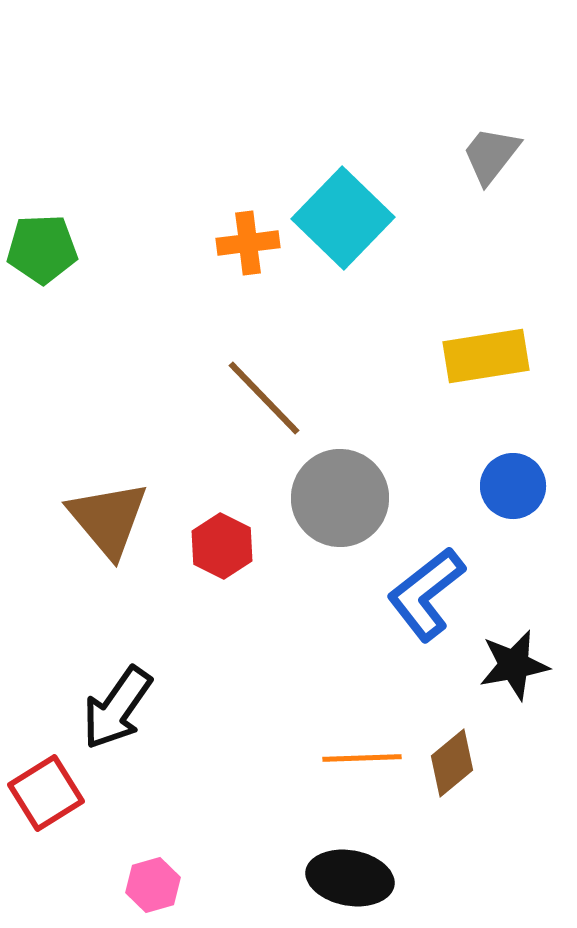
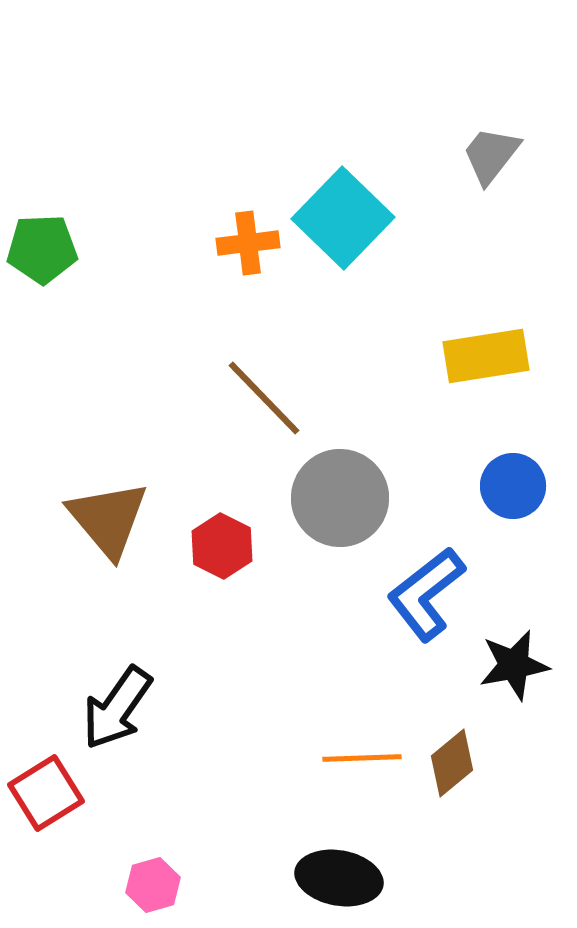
black ellipse: moved 11 px left
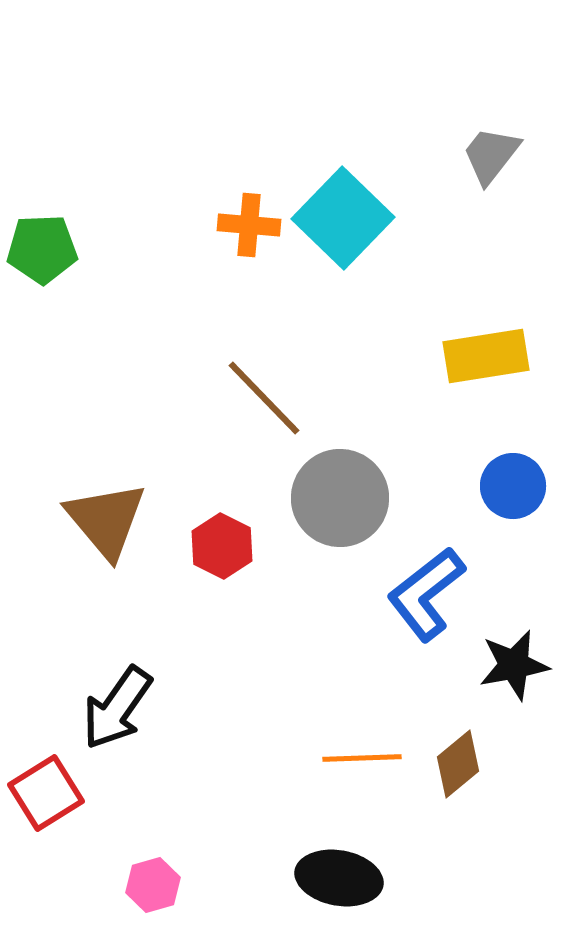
orange cross: moved 1 px right, 18 px up; rotated 12 degrees clockwise
brown triangle: moved 2 px left, 1 px down
brown diamond: moved 6 px right, 1 px down
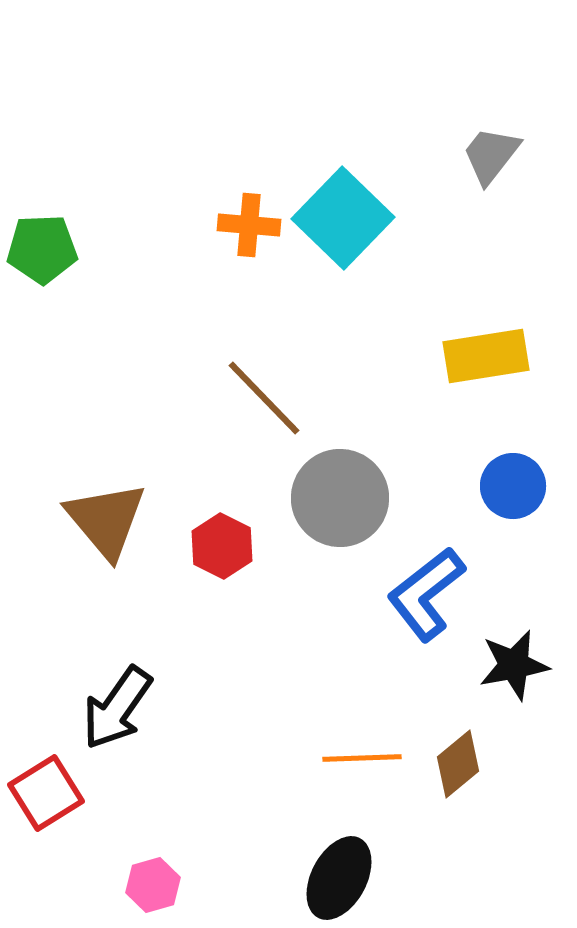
black ellipse: rotated 72 degrees counterclockwise
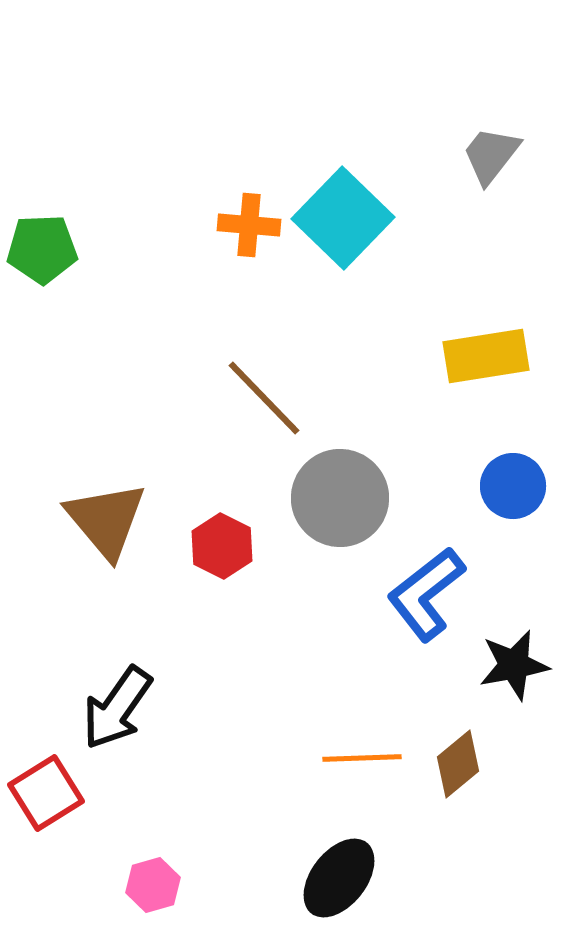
black ellipse: rotated 10 degrees clockwise
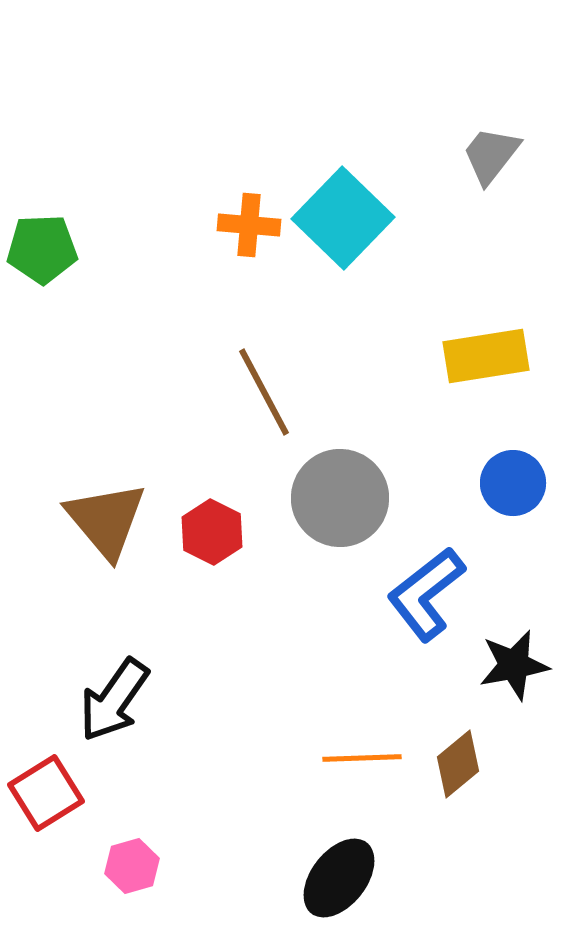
brown line: moved 6 px up; rotated 16 degrees clockwise
blue circle: moved 3 px up
red hexagon: moved 10 px left, 14 px up
black arrow: moved 3 px left, 8 px up
pink hexagon: moved 21 px left, 19 px up
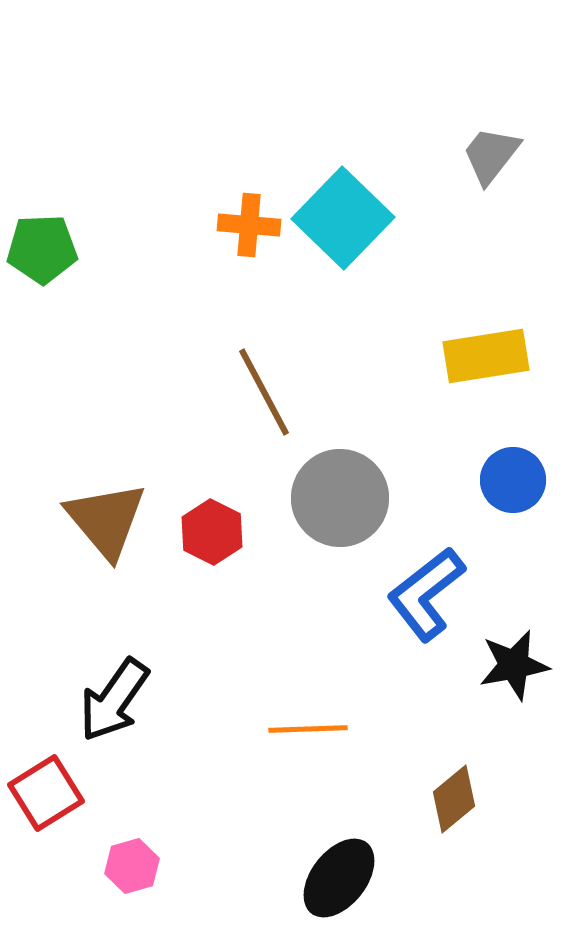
blue circle: moved 3 px up
orange line: moved 54 px left, 29 px up
brown diamond: moved 4 px left, 35 px down
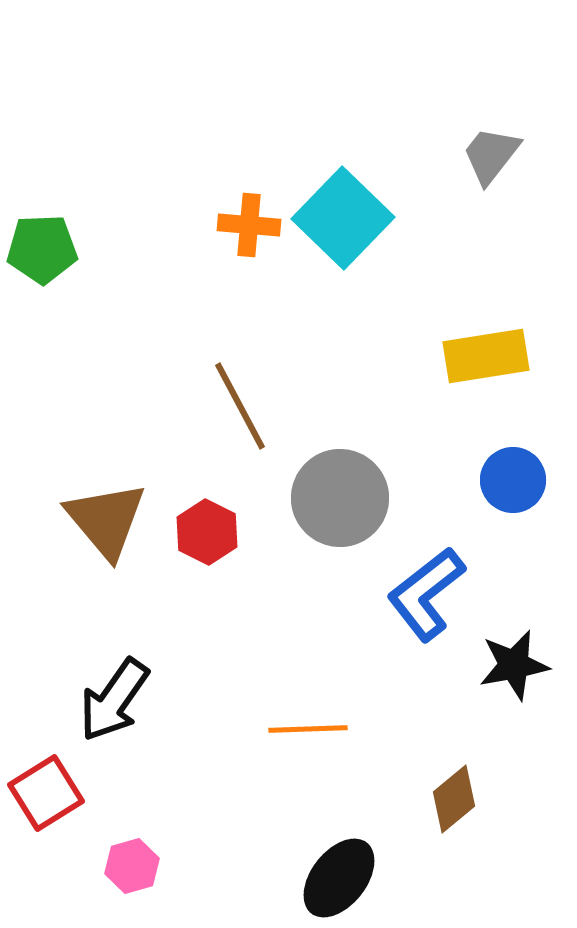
brown line: moved 24 px left, 14 px down
red hexagon: moved 5 px left
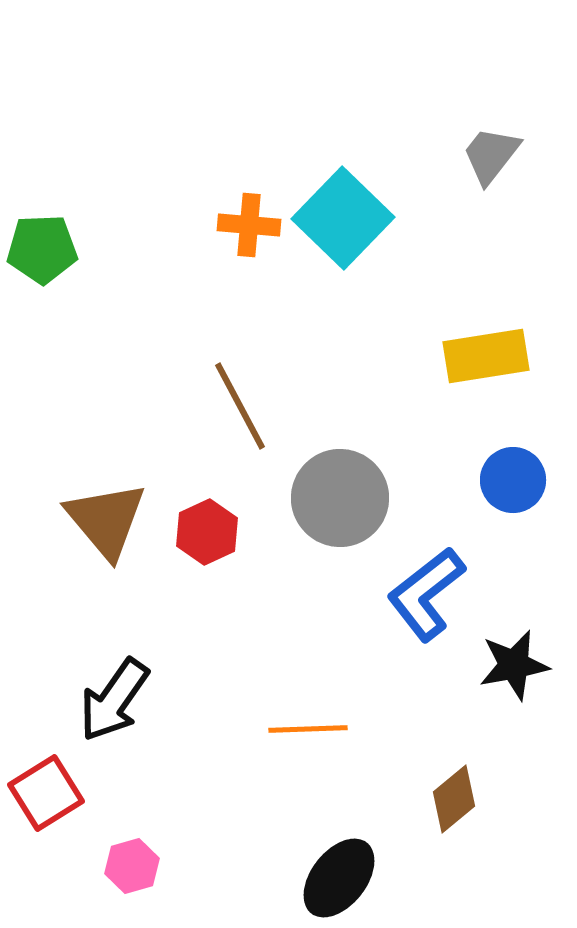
red hexagon: rotated 8 degrees clockwise
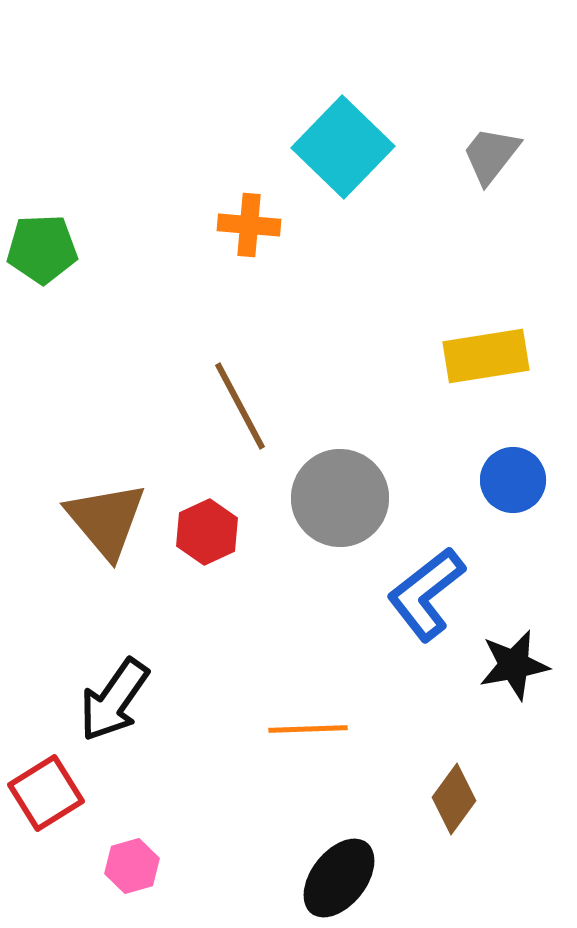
cyan square: moved 71 px up
brown diamond: rotated 14 degrees counterclockwise
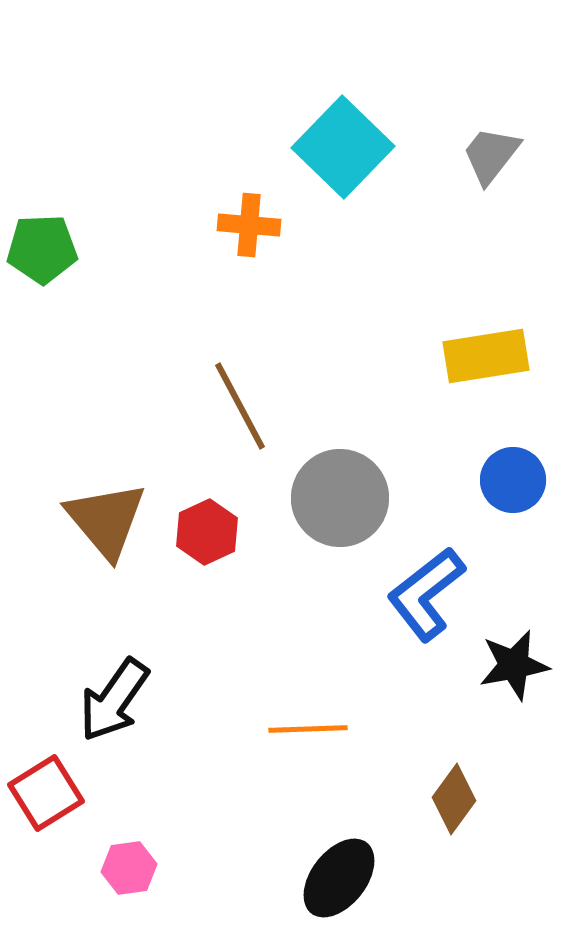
pink hexagon: moved 3 px left, 2 px down; rotated 8 degrees clockwise
